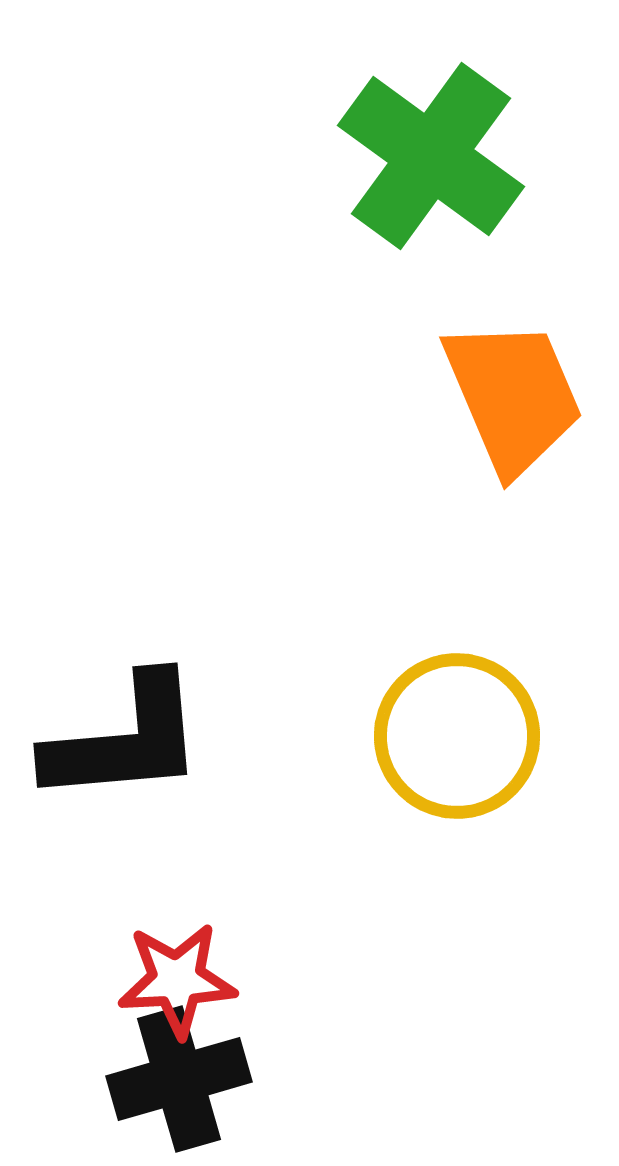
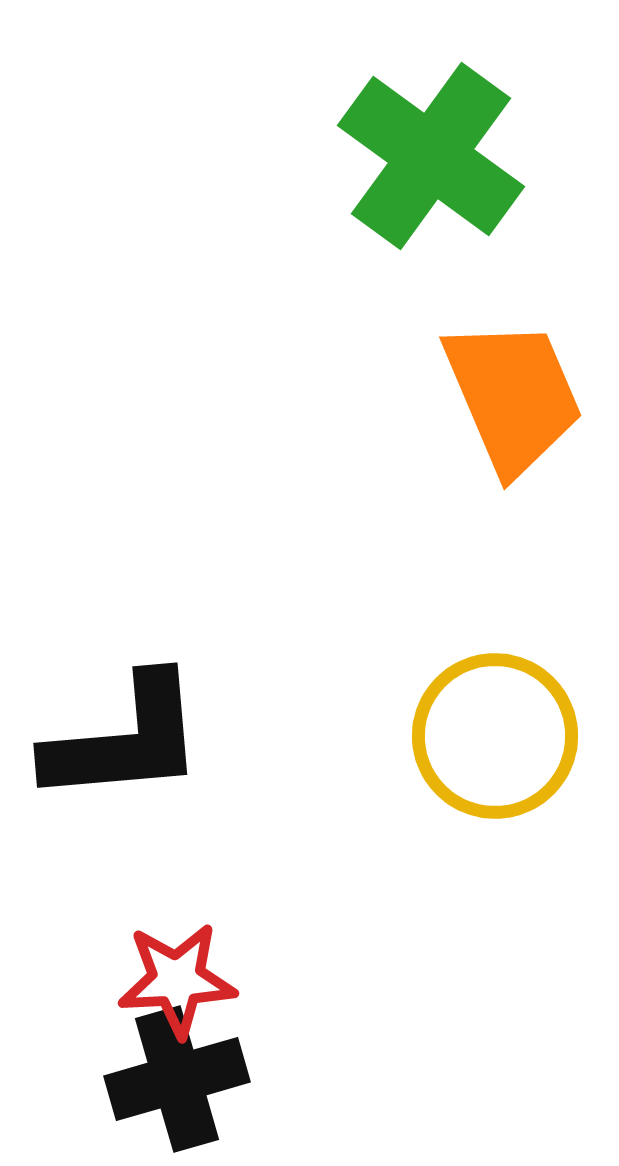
yellow circle: moved 38 px right
black cross: moved 2 px left
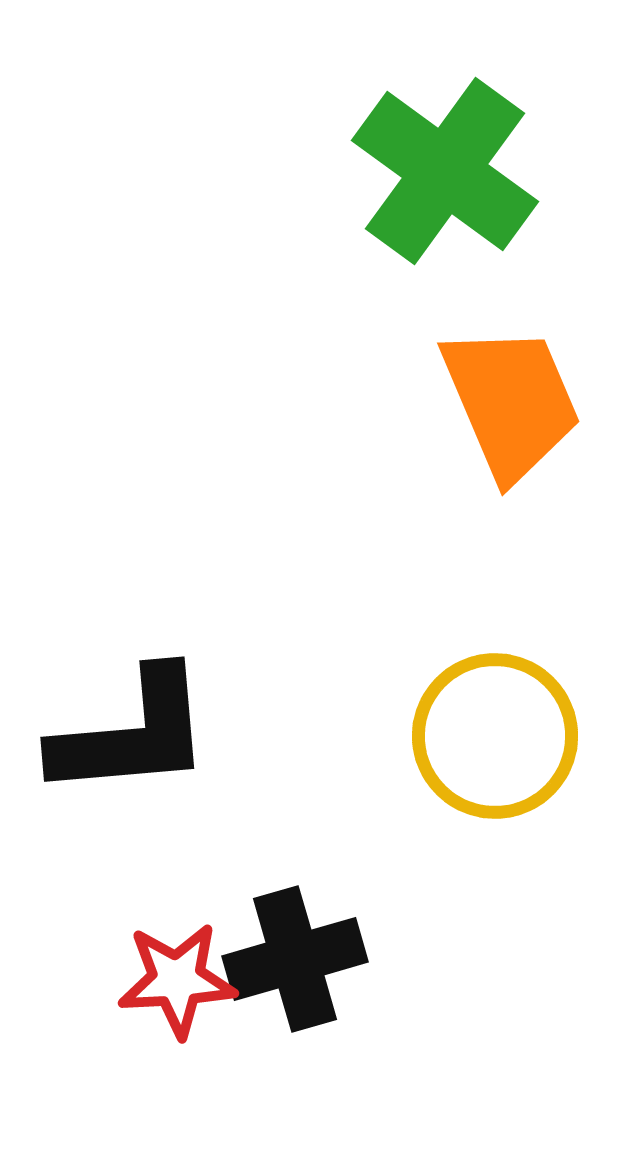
green cross: moved 14 px right, 15 px down
orange trapezoid: moved 2 px left, 6 px down
black L-shape: moved 7 px right, 6 px up
black cross: moved 118 px right, 120 px up
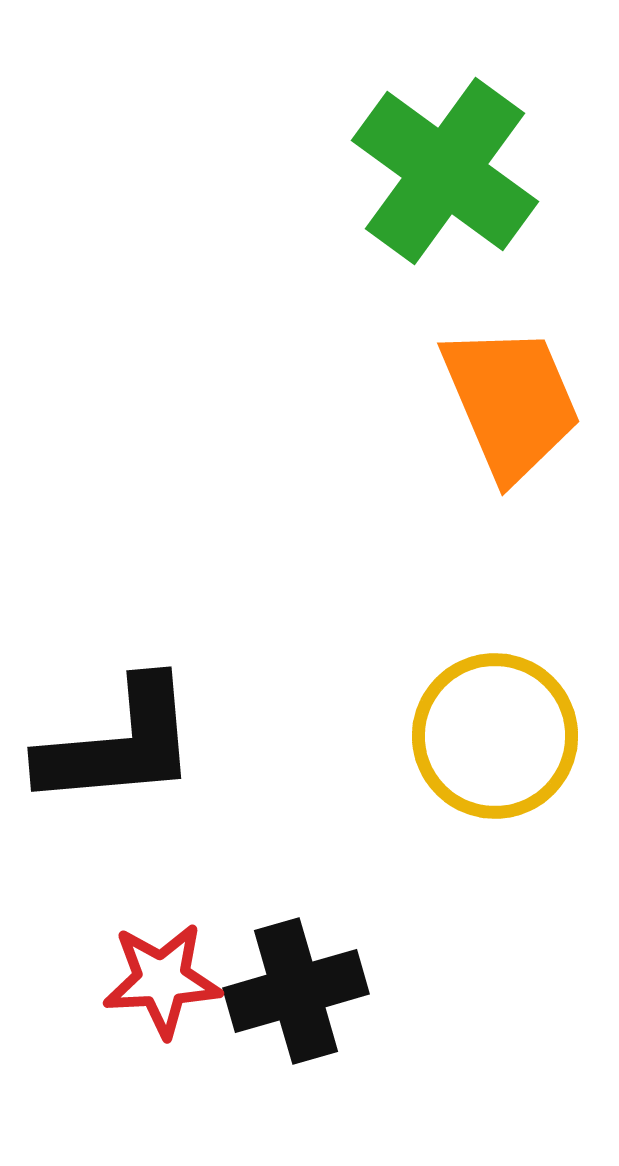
black L-shape: moved 13 px left, 10 px down
black cross: moved 1 px right, 32 px down
red star: moved 15 px left
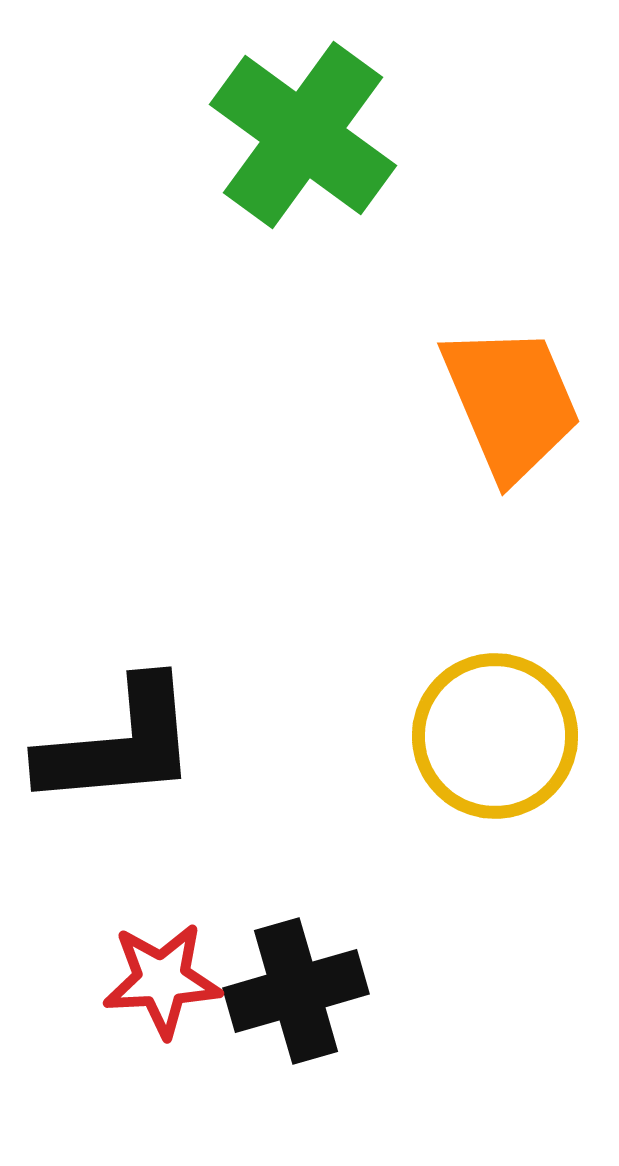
green cross: moved 142 px left, 36 px up
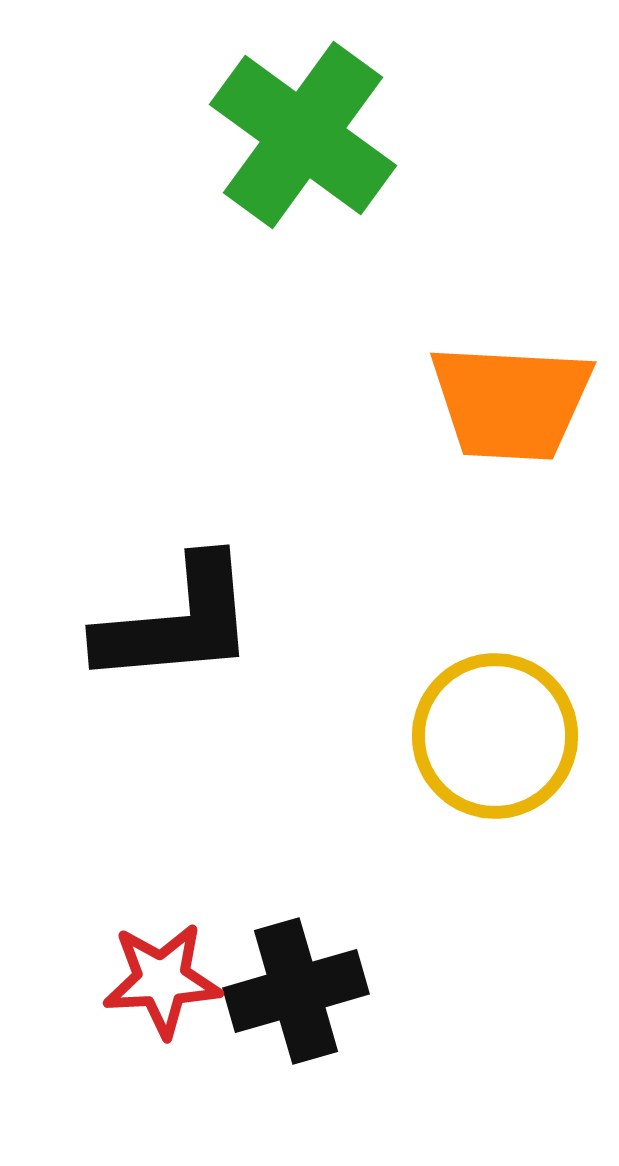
orange trapezoid: rotated 116 degrees clockwise
black L-shape: moved 58 px right, 122 px up
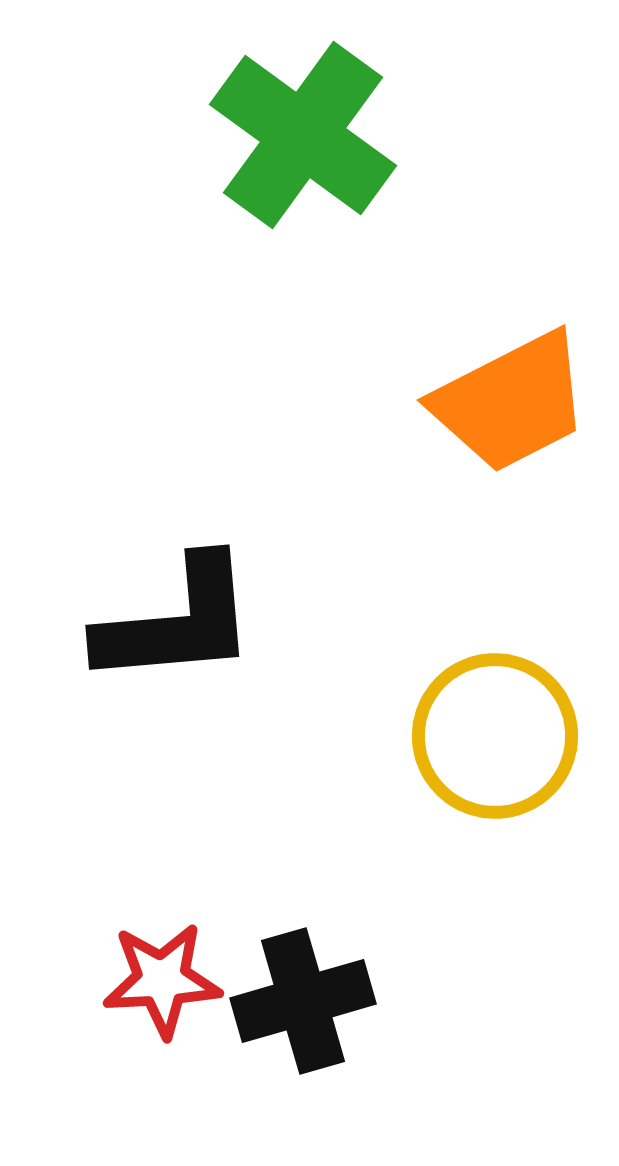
orange trapezoid: rotated 30 degrees counterclockwise
black cross: moved 7 px right, 10 px down
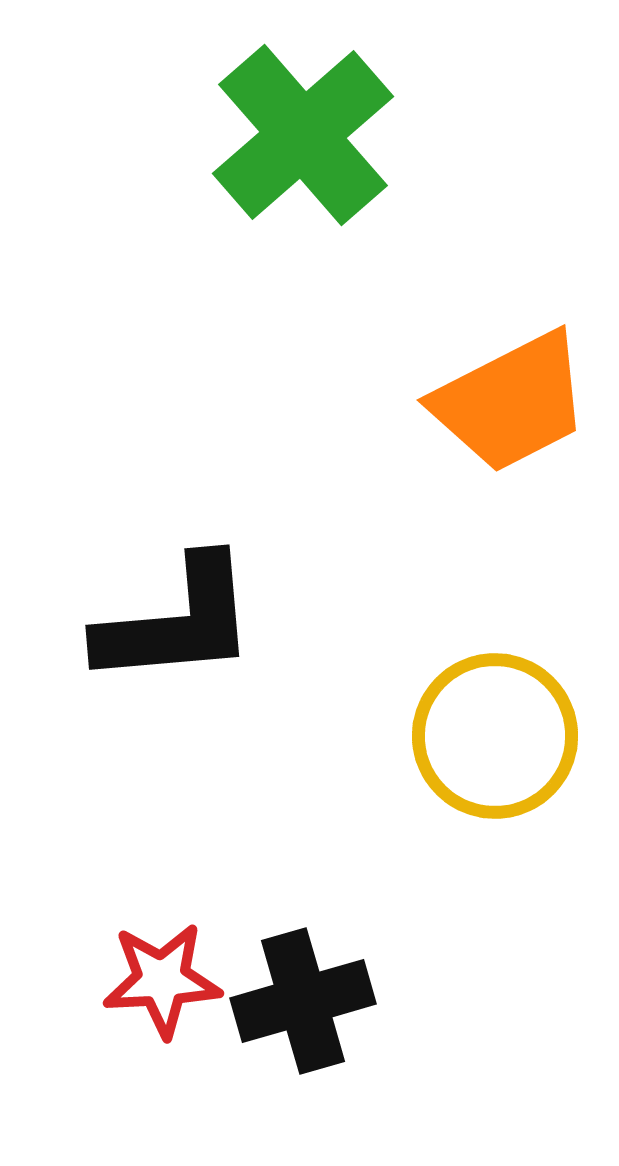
green cross: rotated 13 degrees clockwise
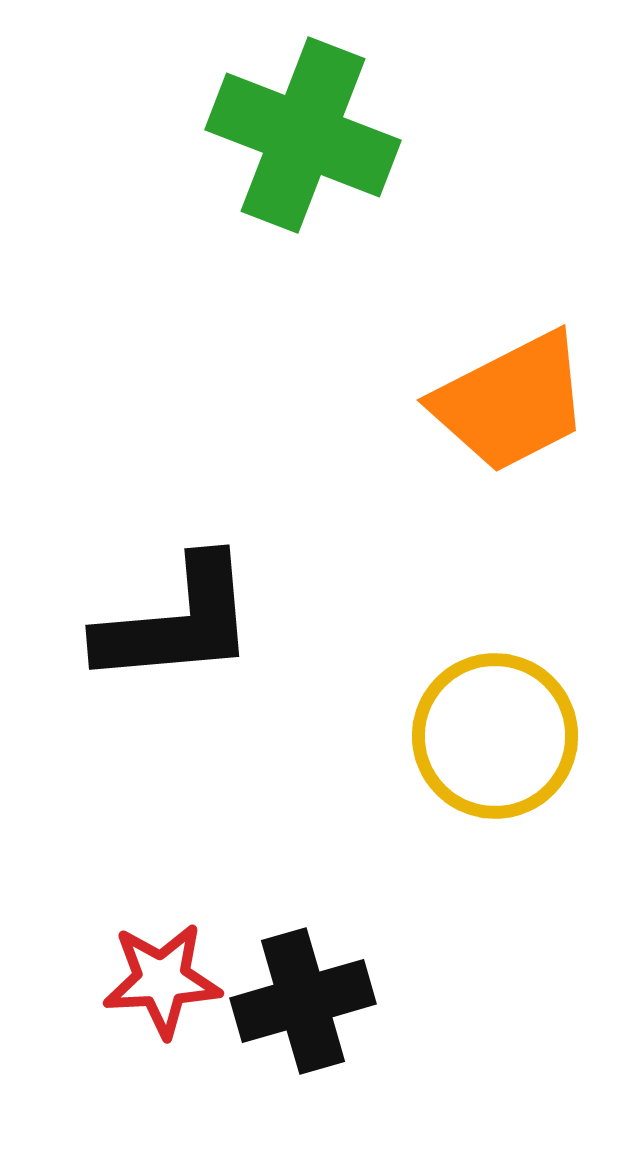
green cross: rotated 28 degrees counterclockwise
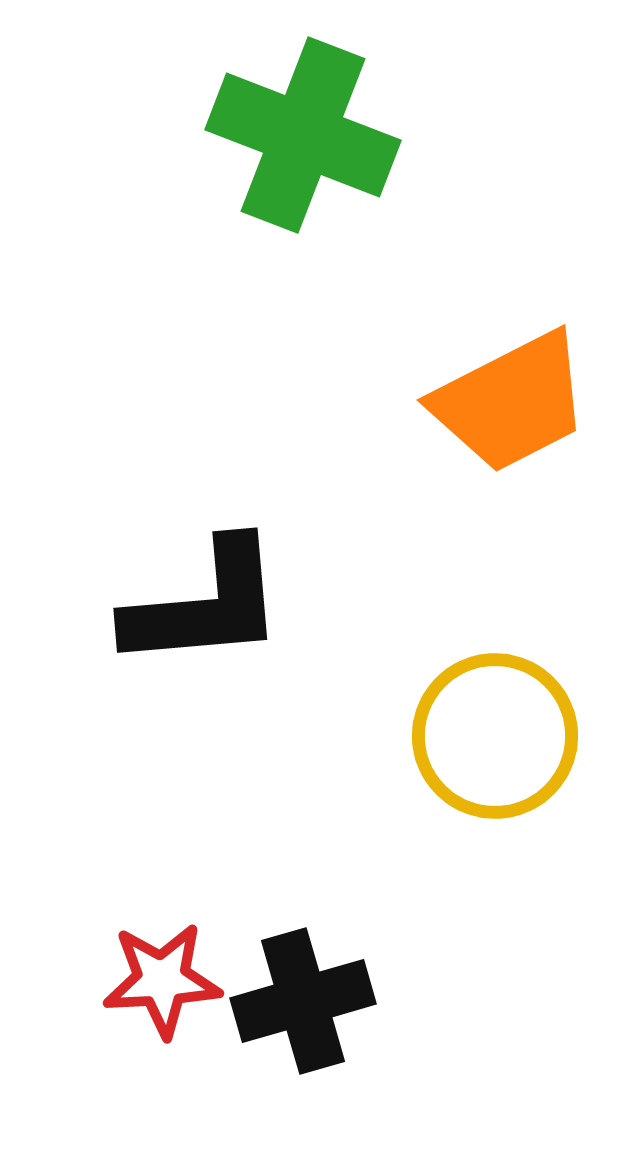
black L-shape: moved 28 px right, 17 px up
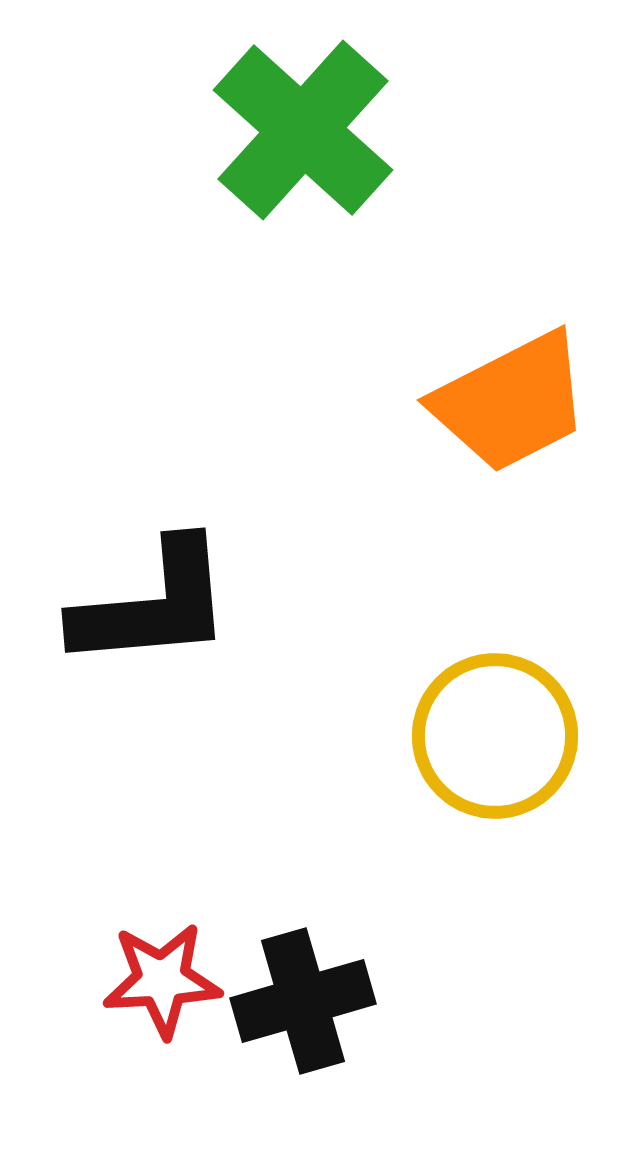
green cross: moved 5 px up; rotated 21 degrees clockwise
black L-shape: moved 52 px left
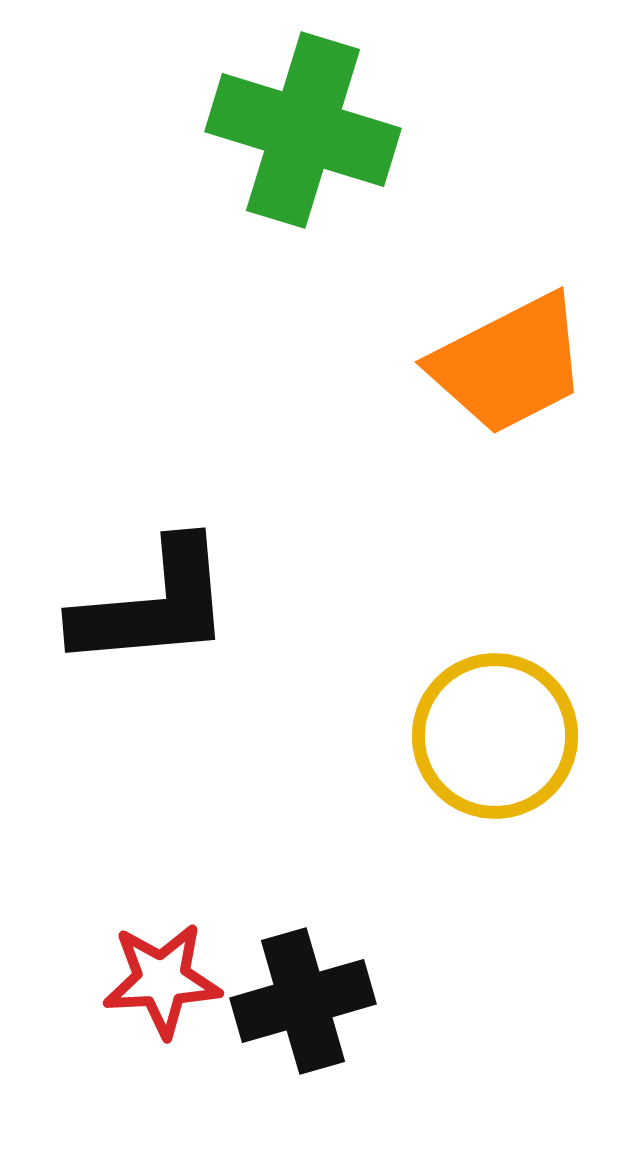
green cross: rotated 25 degrees counterclockwise
orange trapezoid: moved 2 px left, 38 px up
